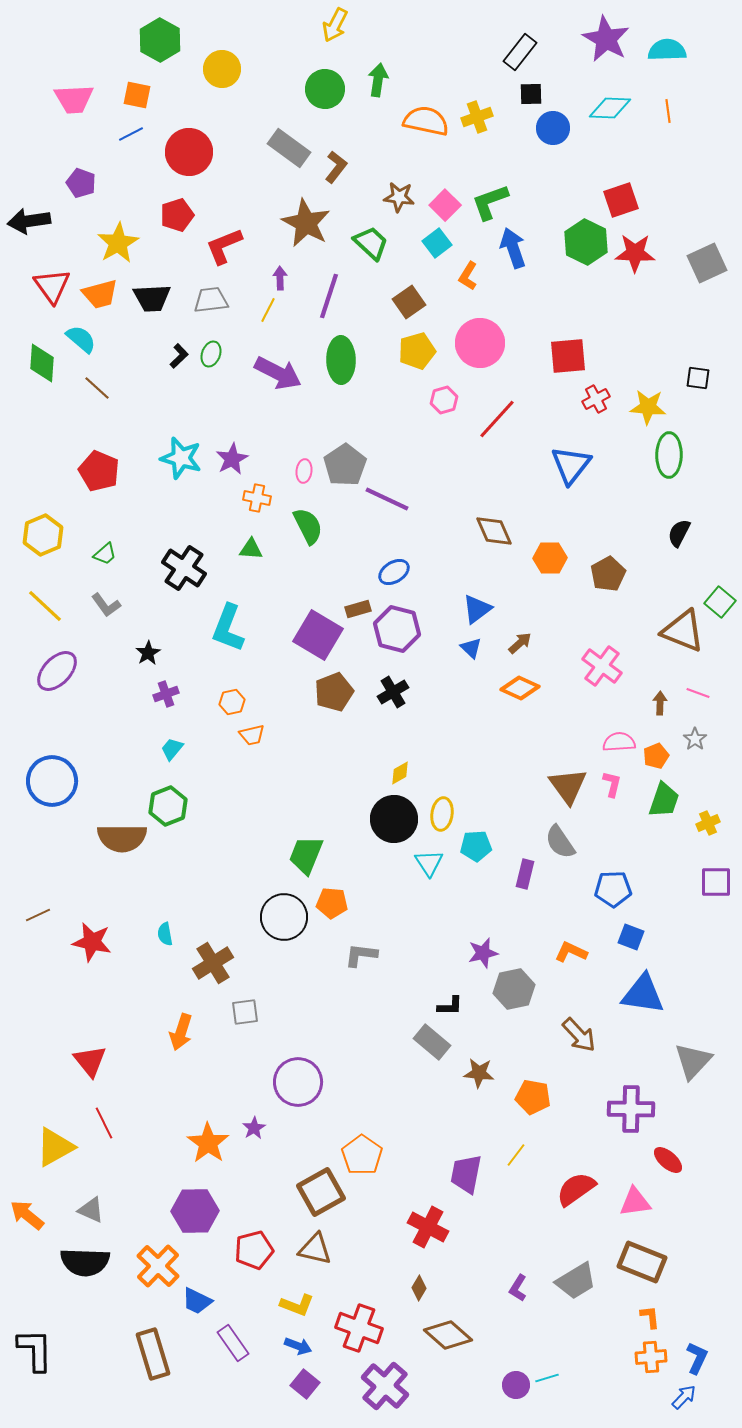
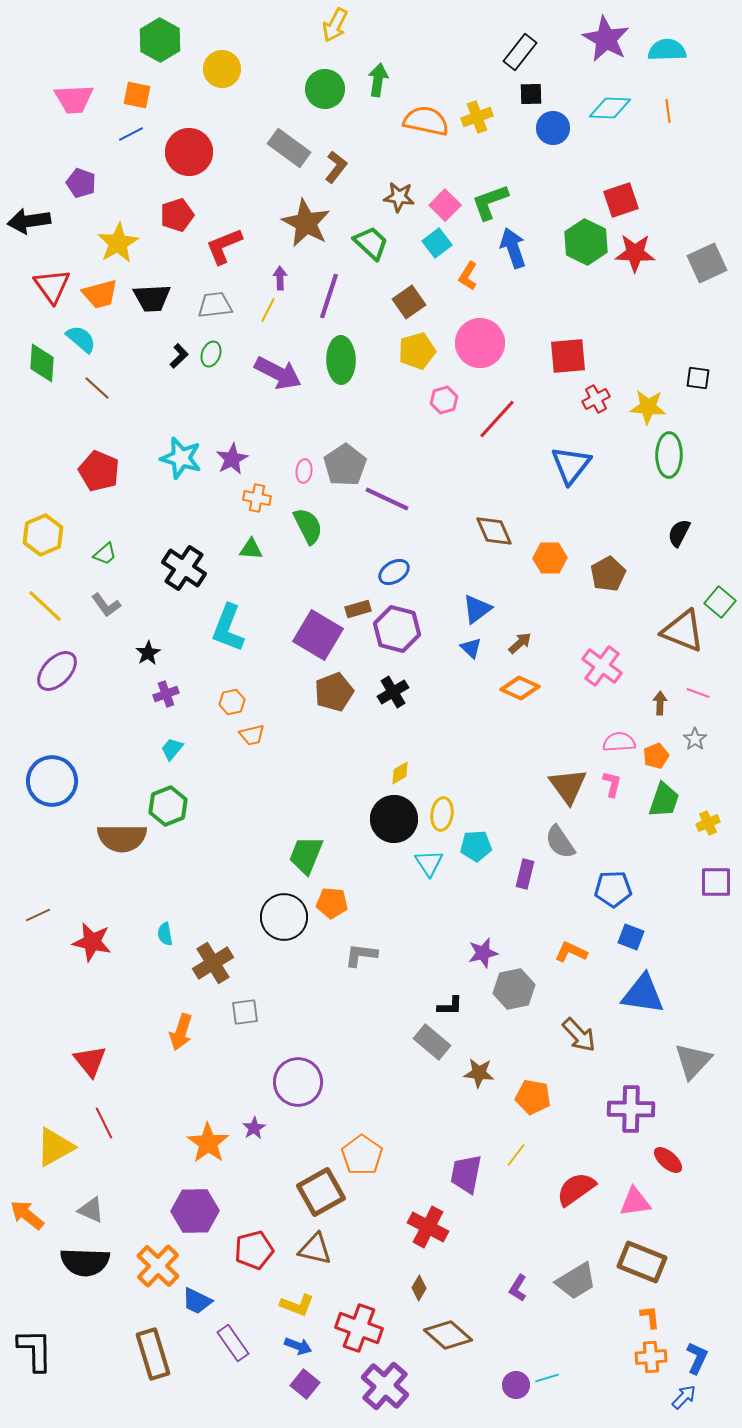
gray trapezoid at (211, 300): moved 4 px right, 5 px down
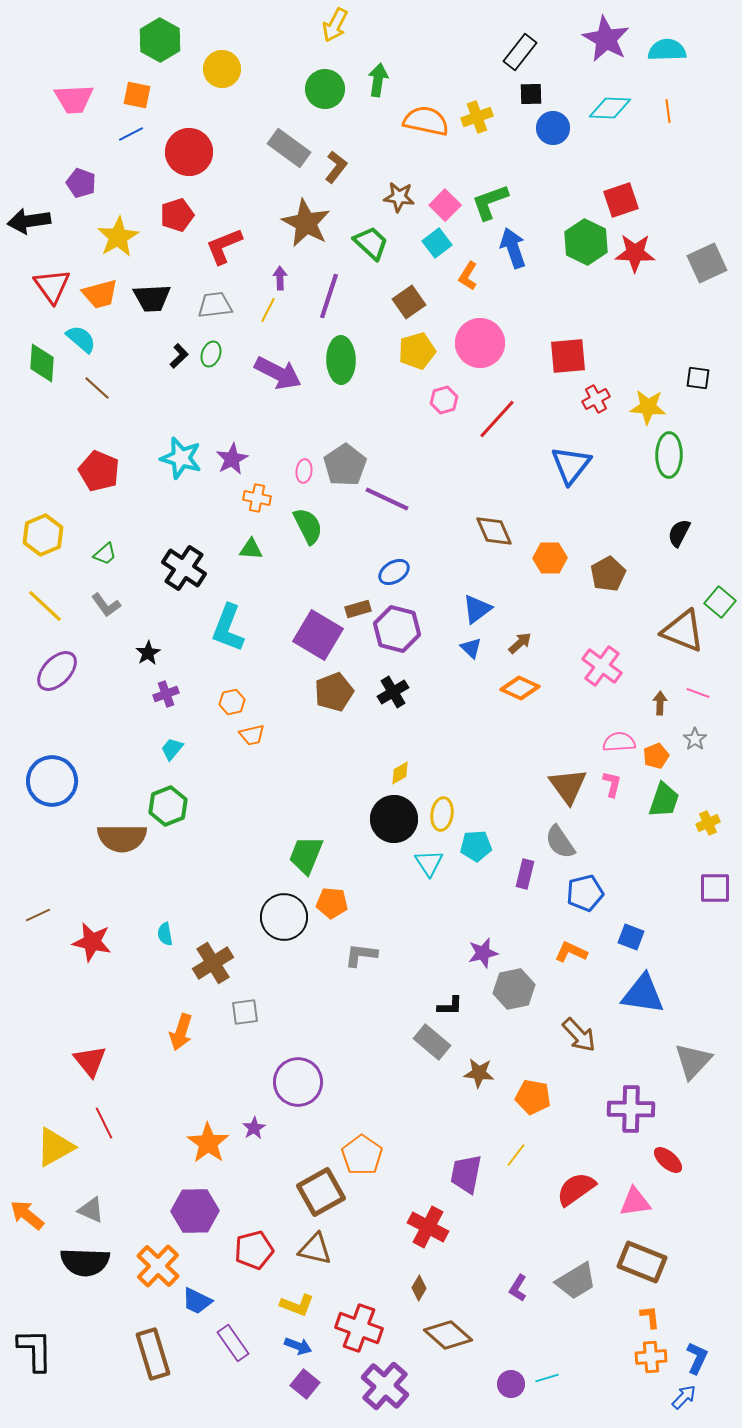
yellow star at (118, 243): moved 6 px up
purple square at (716, 882): moved 1 px left, 6 px down
blue pentagon at (613, 889): moved 28 px left, 4 px down; rotated 12 degrees counterclockwise
purple circle at (516, 1385): moved 5 px left, 1 px up
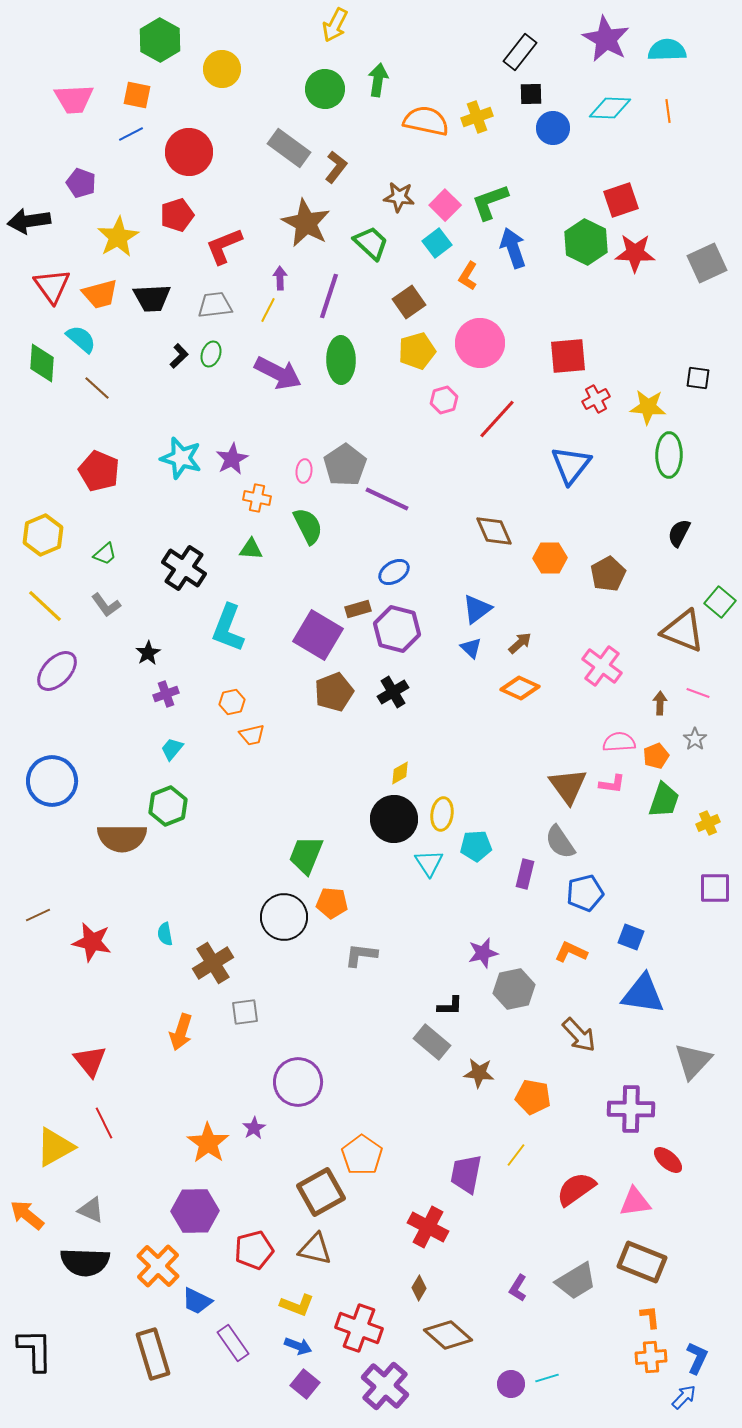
pink L-shape at (612, 784): rotated 84 degrees clockwise
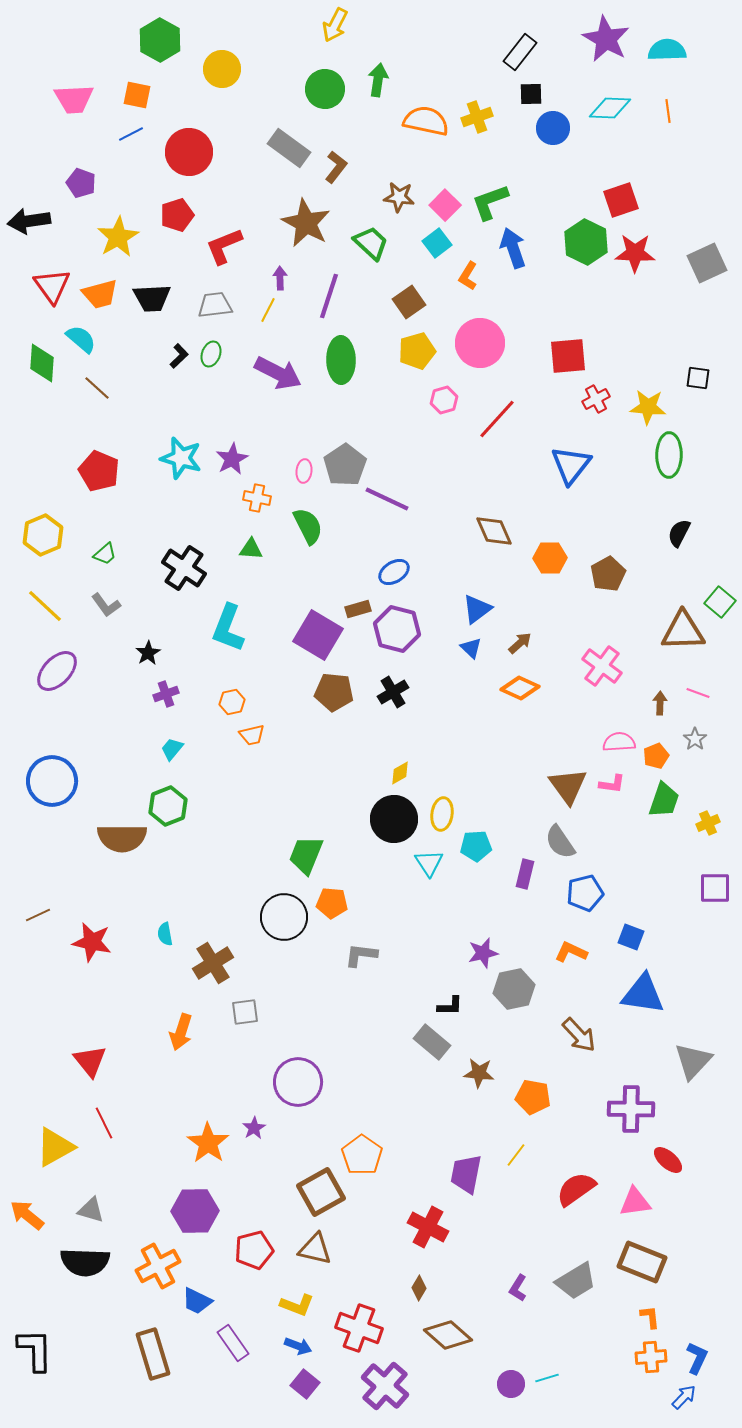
brown triangle at (683, 631): rotated 24 degrees counterclockwise
brown pentagon at (334, 692): rotated 27 degrees clockwise
gray triangle at (91, 1210): rotated 8 degrees counterclockwise
orange cross at (158, 1266): rotated 18 degrees clockwise
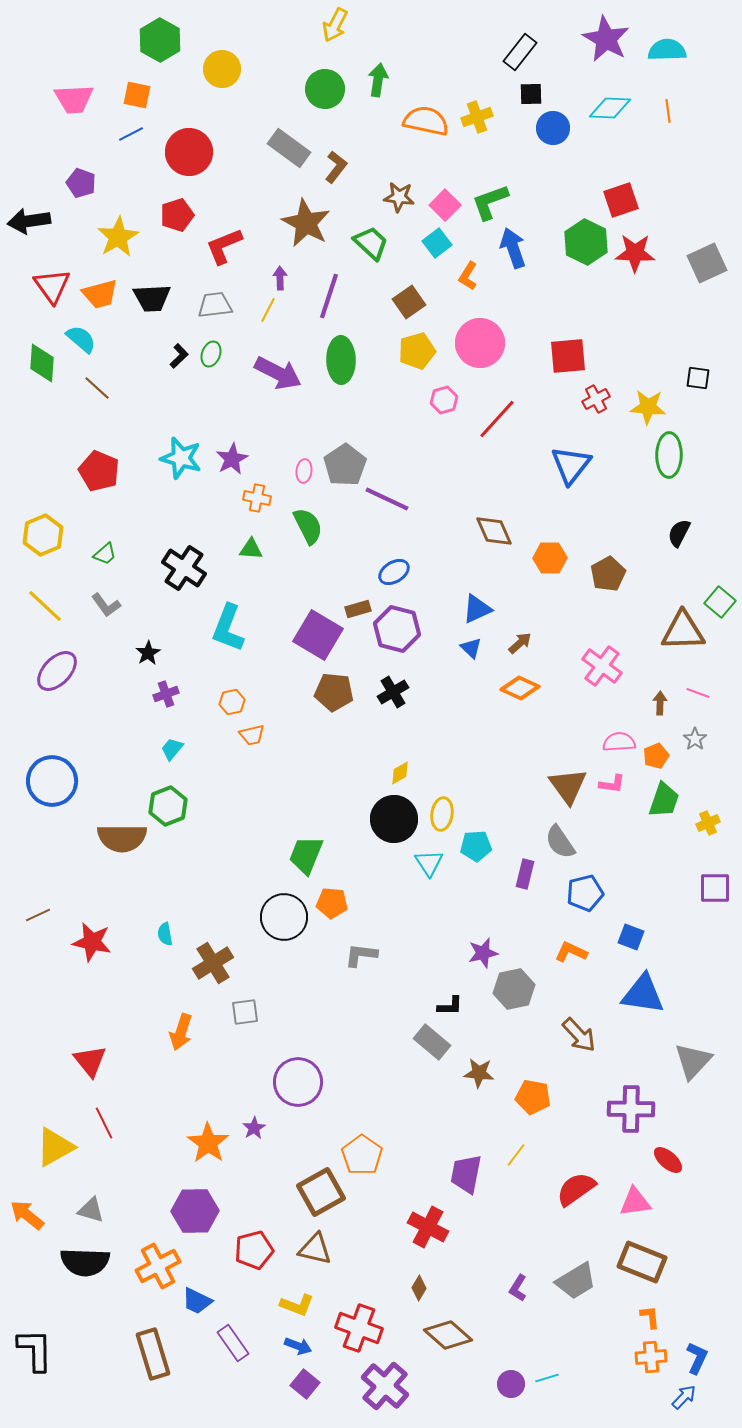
blue triangle at (477, 609): rotated 12 degrees clockwise
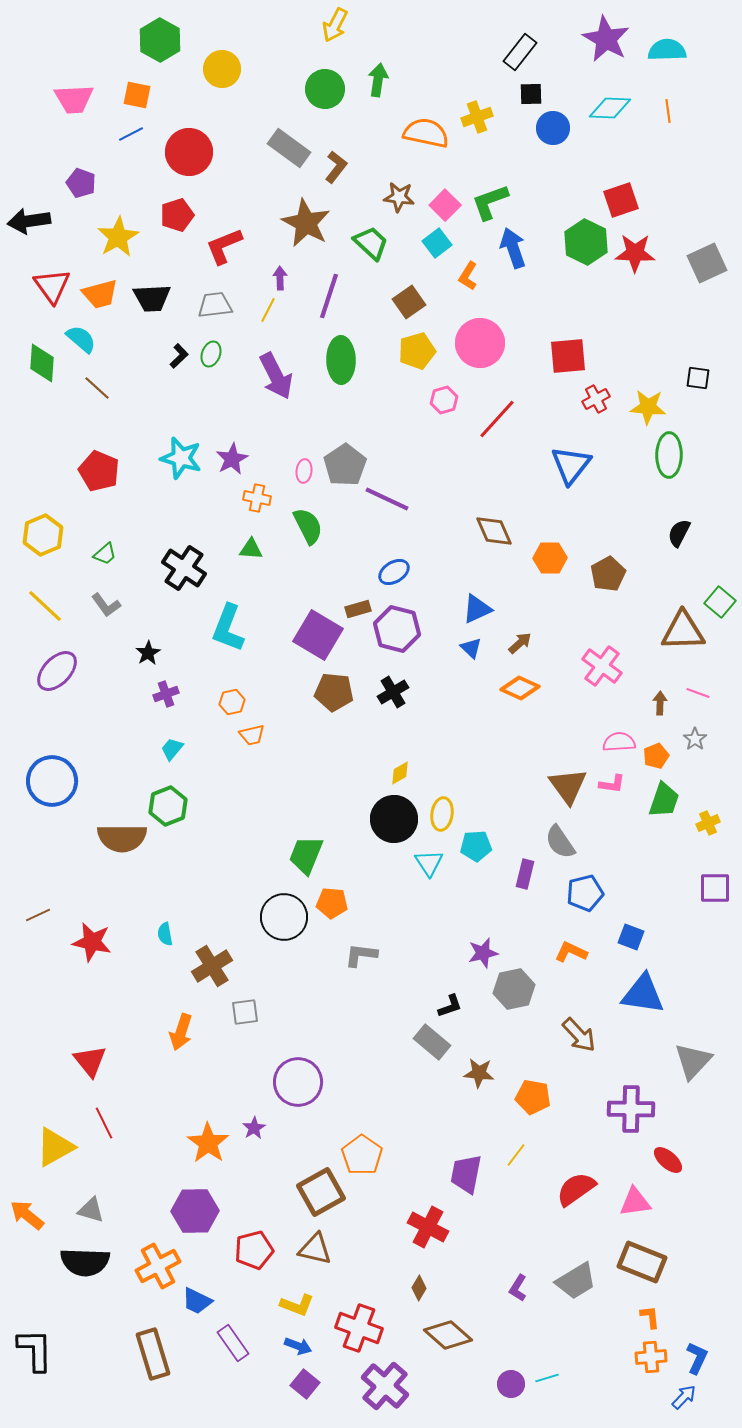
orange semicircle at (426, 121): moved 12 px down
purple arrow at (278, 373): moved 2 px left, 3 px down; rotated 36 degrees clockwise
brown cross at (213, 963): moved 1 px left, 3 px down
black L-shape at (450, 1006): rotated 20 degrees counterclockwise
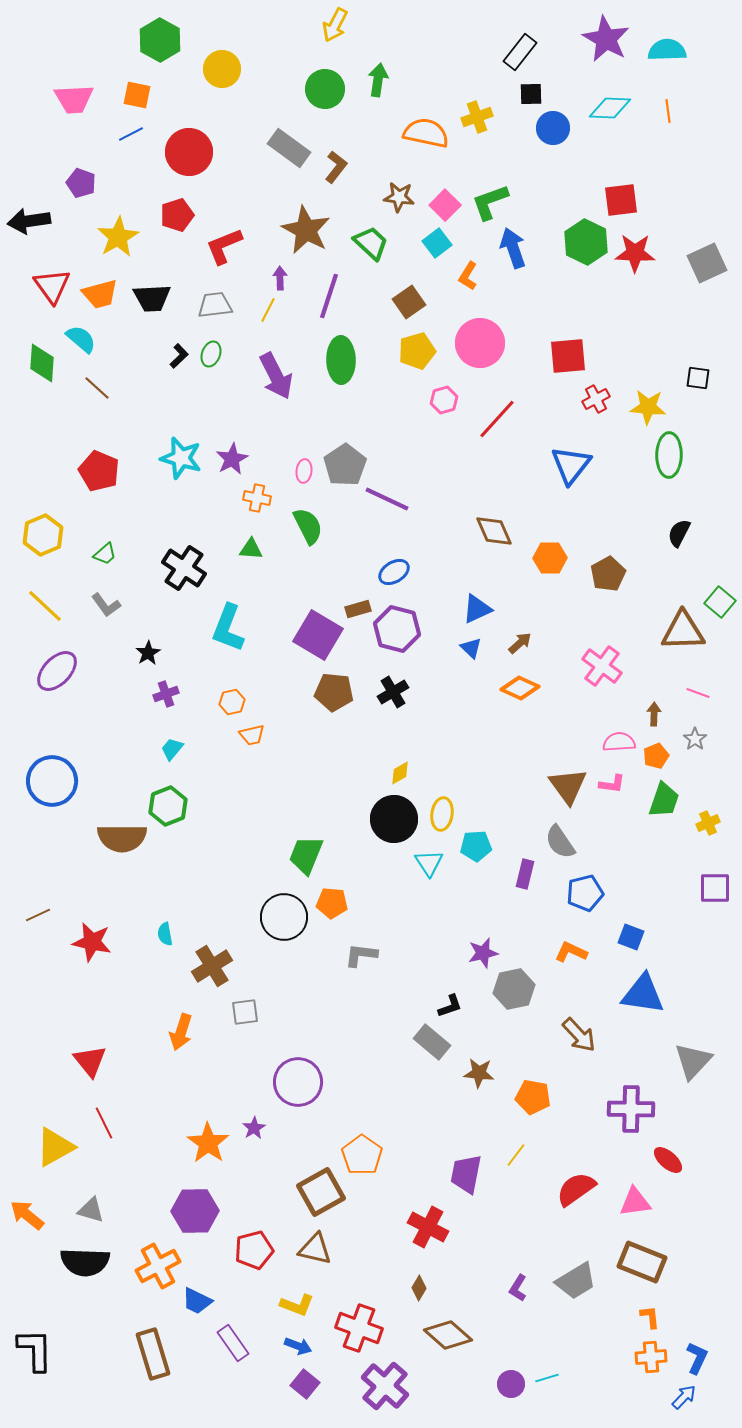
red square at (621, 200): rotated 12 degrees clockwise
brown star at (306, 223): moved 7 px down
brown arrow at (660, 703): moved 6 px left, 11 px down
